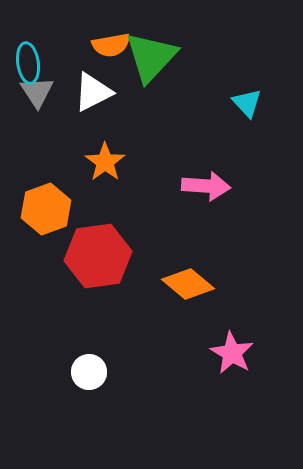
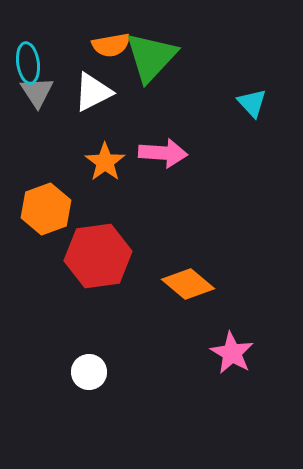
cyan triangle: moved 5 px right
pink arrow: moved 43 px left, 33 px up
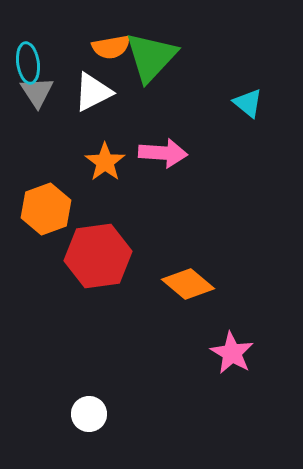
orange semicircle: moved 2 px down
cyan triangle: moved 4 px left; rotated 8 degrees counterclockwise
white circle: moved 42 px down
